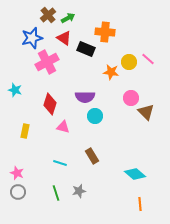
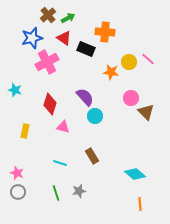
purple semicircle: rotated 132 degrees counterclockwise
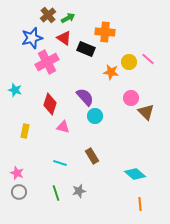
gray circle: moved 1 px right
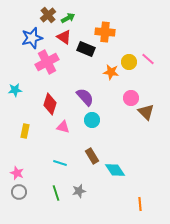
red triangle: moved 1 px up
cyan star: rotated 24 degrees counterclockwise
cyan circle: moved 3 px left, 4 px down
cyan diamond: moved 20 px left, 4 px up; rotated 15 degrees clockwise
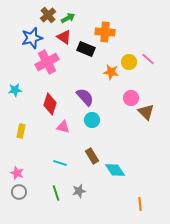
yellow rectangle: moved 4 px left
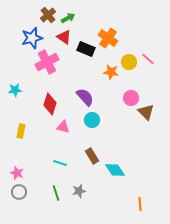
orange cross: moved 3 px right, 6 px down; rotated 30 degrees clockwise
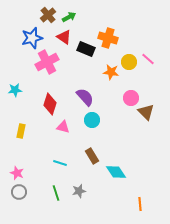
green arrow: moved 1 px right, 1 px up
orange cross: rotated 18 degrees counterclockwise
cyan diamond: moved 1 px right, 2 px down
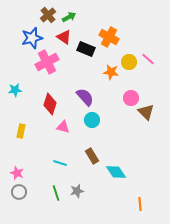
orange cross: moved 1 px right, 1 px up; rotated 12 degrees clockwise
gray star: moved 2 px left
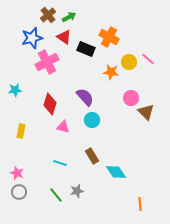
green line: moved 2 px down; rotated 21 degrees counterclockwise
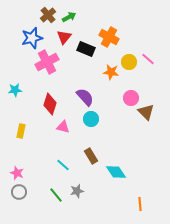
red triangle: rotated 35 degrees clockwise
cyan circle: moved 1 px left, 1 px up
brown rectangle: moved 1 px left
cyan line: moved 3 px right, 2 px down; rotated 24 degrees clockwise
